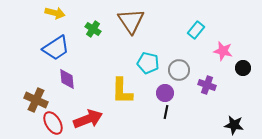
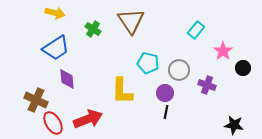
pink star: rotated 24 degrees clockwise
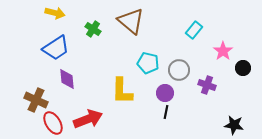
brown triangle: rotated 16 degrees counterclockwise
cyan rectangle: moved 2 px left
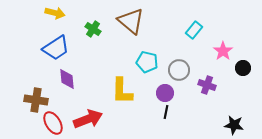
cyan pentagon: moved 1 px left, 1 px up
brown cross: rotated 15 degrees counterclockwise
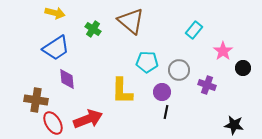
cyan pentagon: rotated 10 degrees counterclockwise
purple circle: moved 3 px left, 1 px up
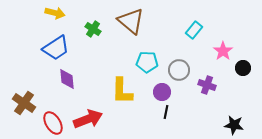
brown cross: moved 12 px left, 3 px down; rotated 25 degrees clockwise
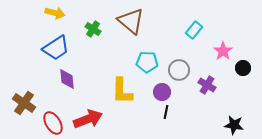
purple cross: rotated 12 degrees clockwise
